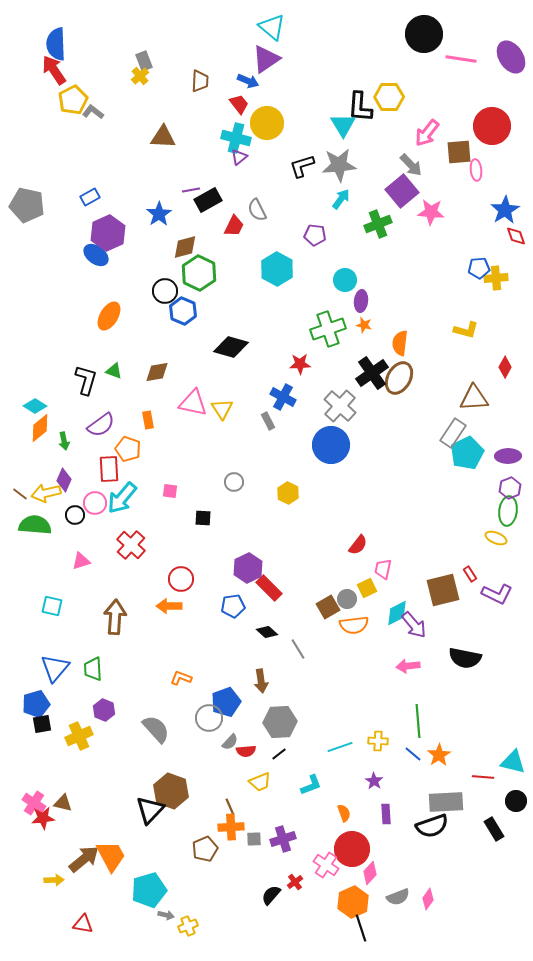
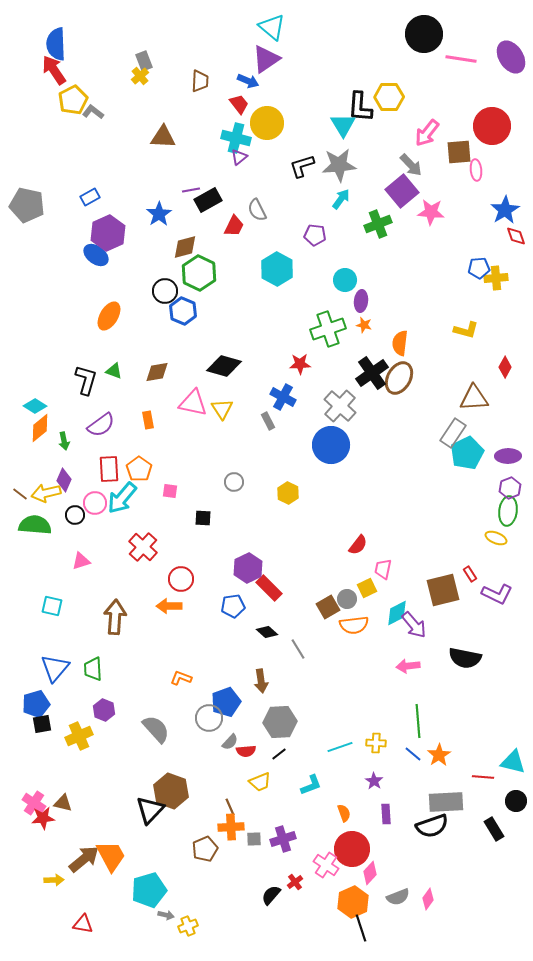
black diamond at (231, 347): moved 7 px left, 19 px down
orange pentagon at (128, 449): moved 11 px right, 20 px down; rotated 15 degrees clockwise
red cross at (131, 545): moved 12 px right, 2 px down
yellow cross at (378, 741): moved 2 px left, 2 px down
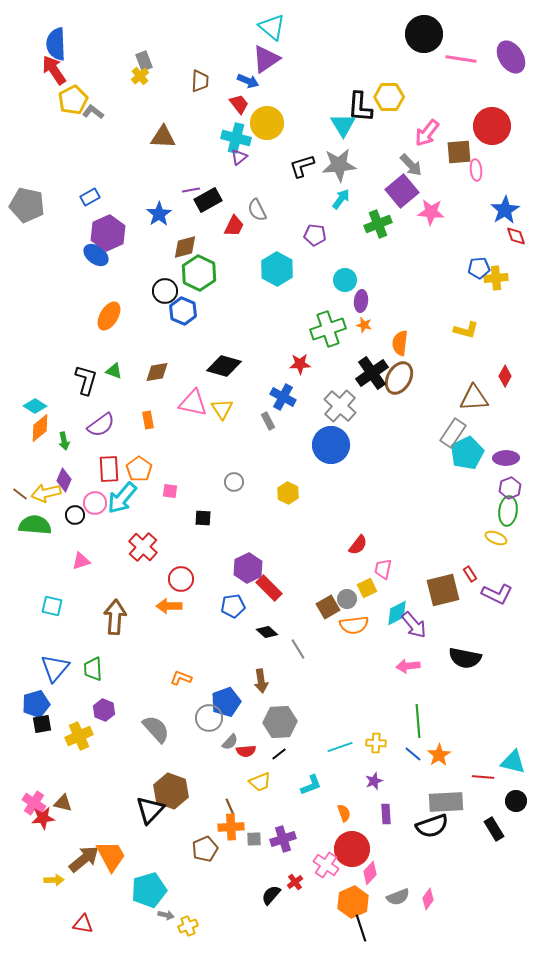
red diamond at (505, 367): moved 9 px down
purple ellipse at (508, 456): moved 2 px left, 2 px down
purple star at (374, 781): rotated 18 degrees clockwise
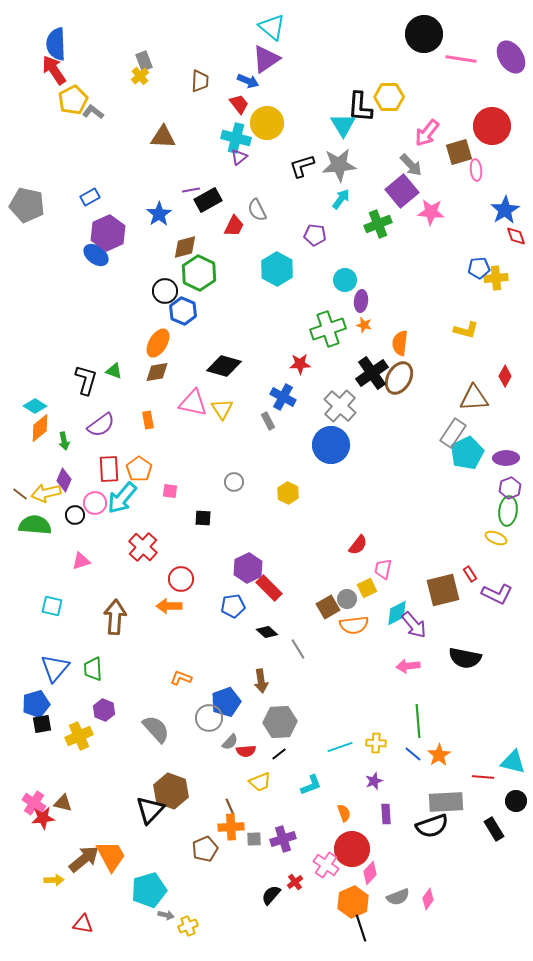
brown square at (459, 152): rotated 12 degrees counterclockwise
orange ellipse at (109, 316): moved 49 px right, 27 px down
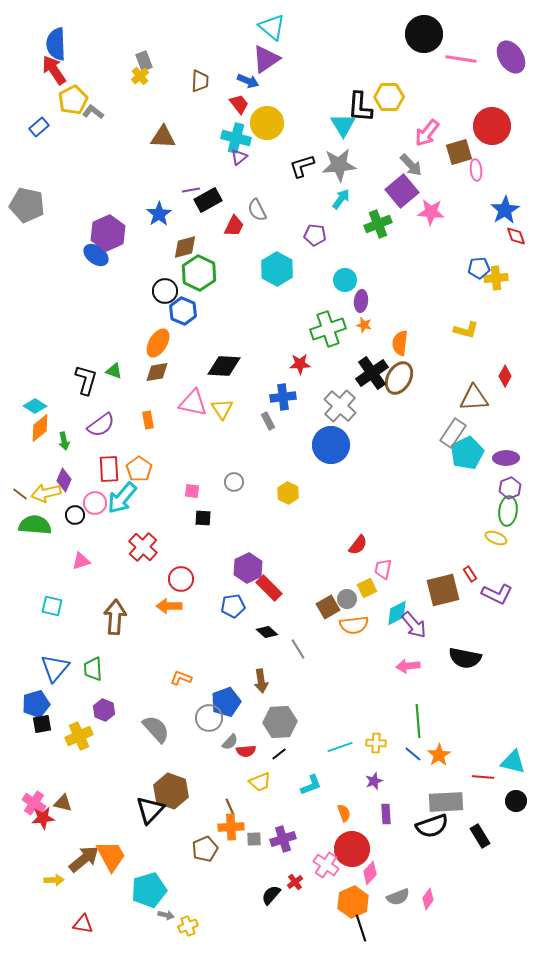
blue rectangle at (90, 197): moved 51 px left, 70 px up; rotated 12 degrees counterclockwise
black diamond at (224, 366): rotated 12 degrees counterclockwise
blue cross at (283, 397): rotated 35 degrees counterclockwise
pink square at (170, 491): moved 22 px right
black rectangle at (494, 829): moved 14 px left, 7 px down
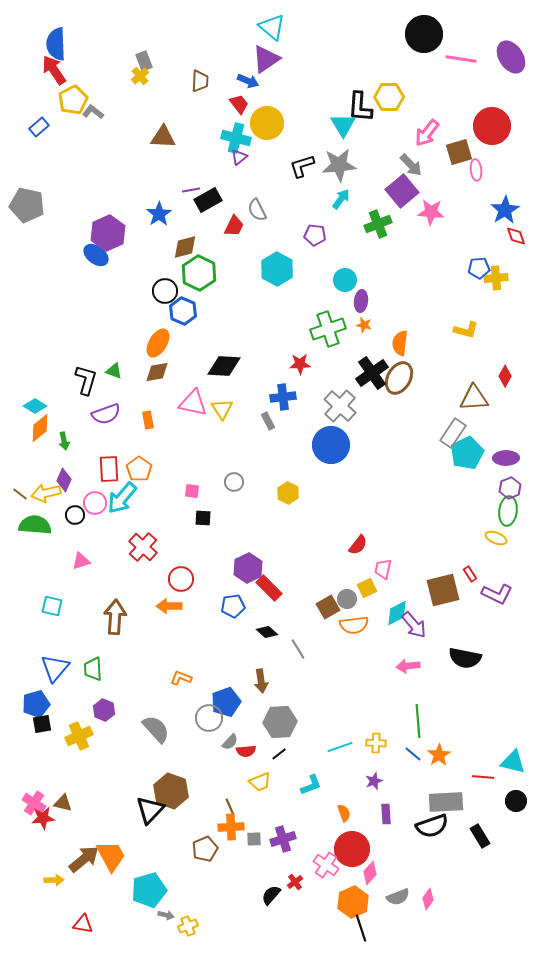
purple semicircle at (101, 425): moved 5 px right, 11 px up; rotated 16 degrees clockwise
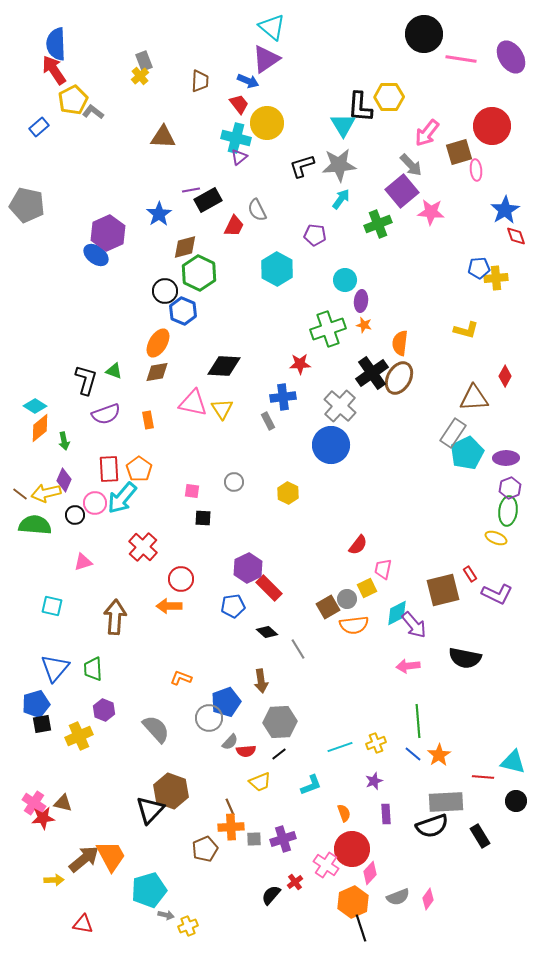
pink triangle at (81, 561): moved 2 px right, 1 px down
yellow cross at (376, 743): rotated 24 degrees counterclockwise
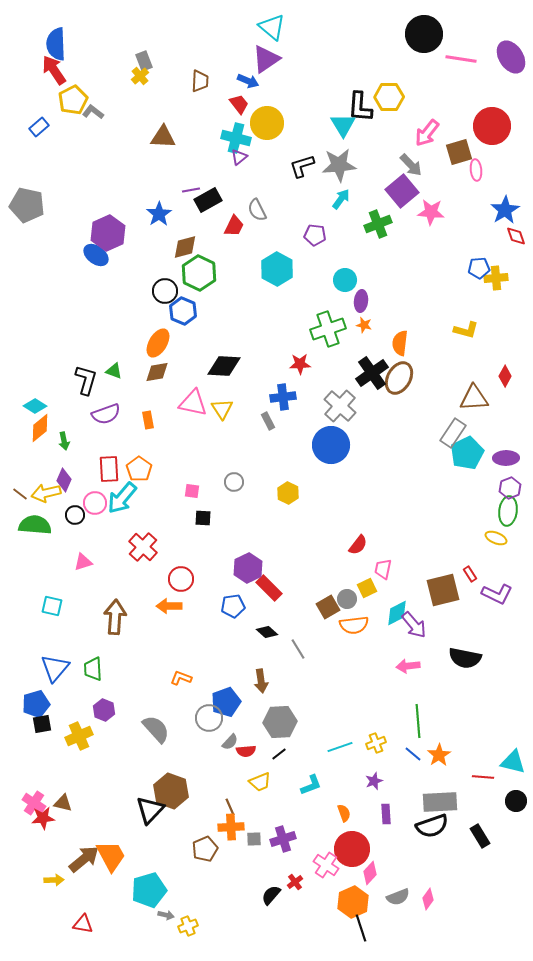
gray rectangle at (446, 802): moved 6 px left
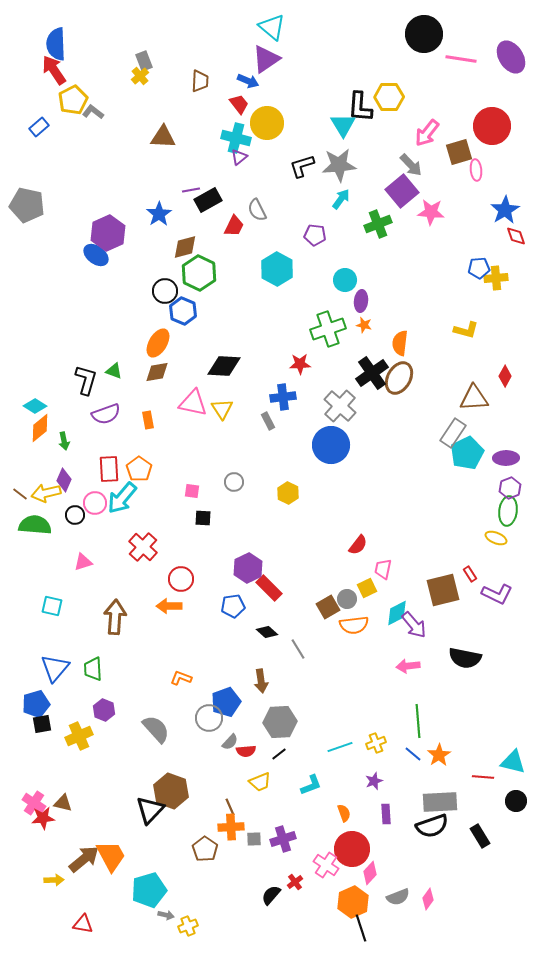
brown pentagon at (205, 849): rotated 15 degrees counterclockwise
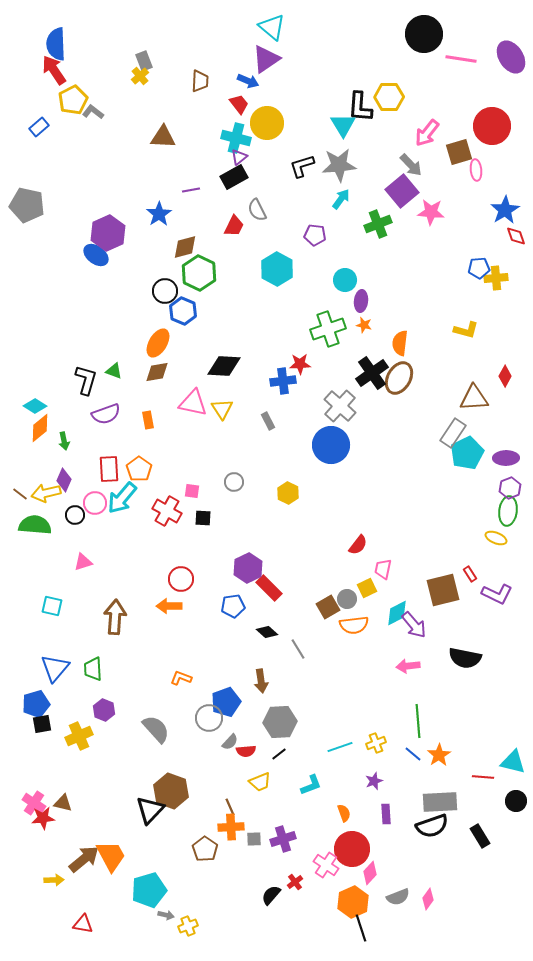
black rectangle at (208, 200): moved 26 px right, 23 px up
blue cross at (283, 397): moved 16 px up
red cross at (143, 547): moved 24 px right, 36 px up; rotated 12 degrees counterclockwise
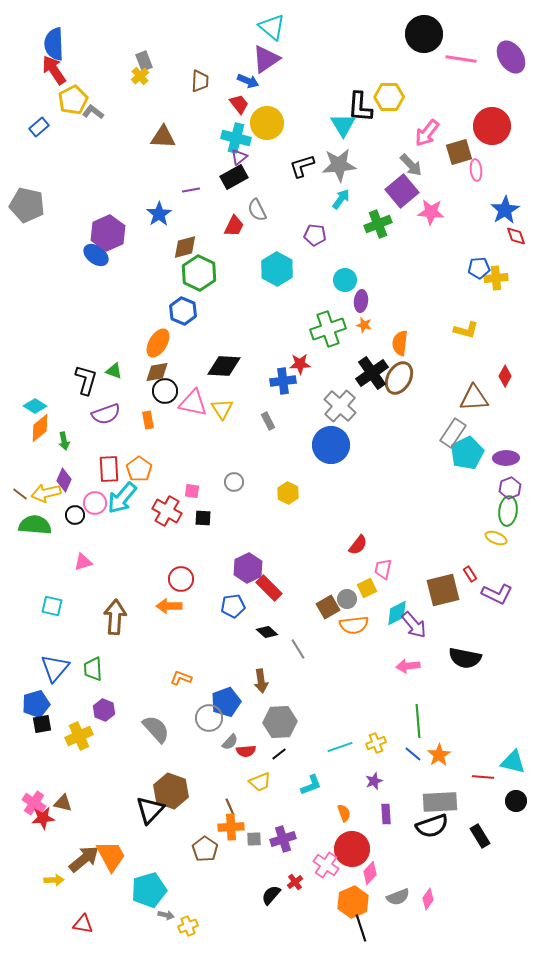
blue semicircle at (56, 44): moved 2 px left
black circle at (165, 291): moved 100 px down
